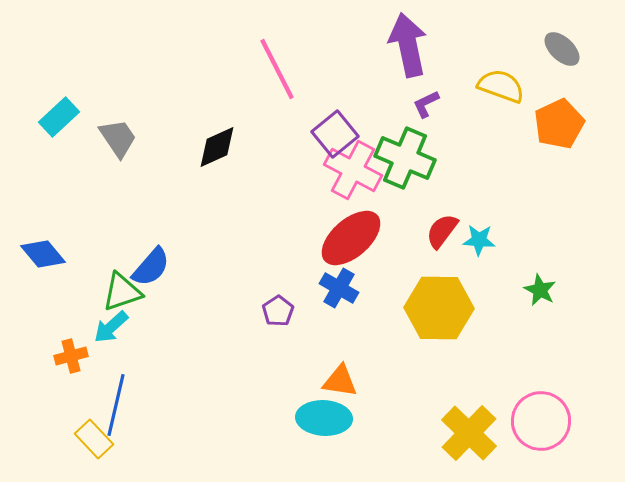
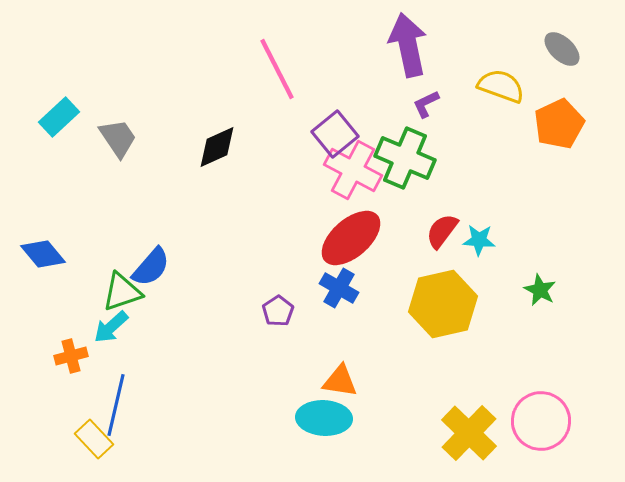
yellow hexagon: moved 4 px right, 4 px up; rotated 14 degrees counterclockwise
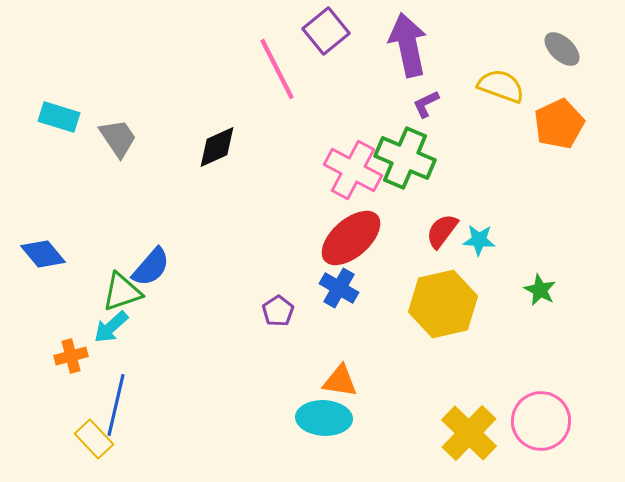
cyan rectangle: rotated 60 degrees clockwise
purple square: moved 9 px left, 103 px up
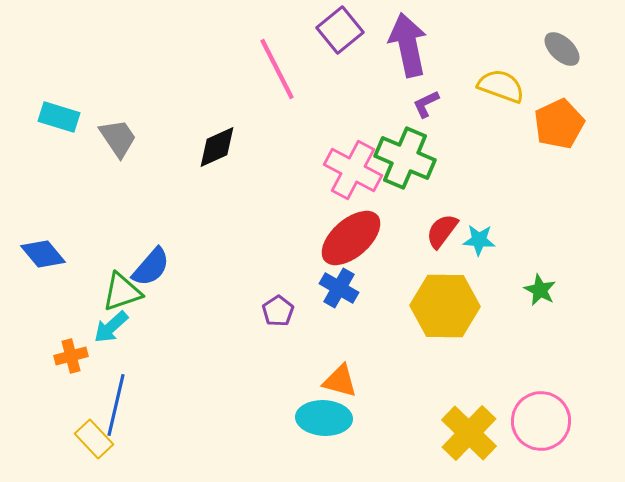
purple square: moved 14 px right, 1 px up
yellow hexagon: moved 2 px right, 2 px down; rotated 14 degrees clockwise
orange triangle: rotated 6 degrees clockwise
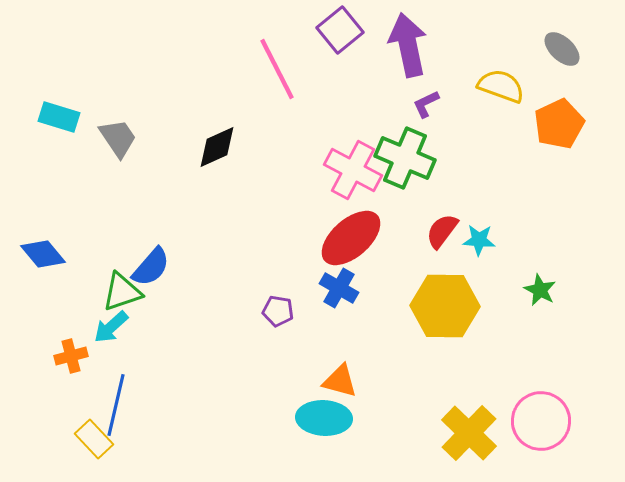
purple pentagon: rotated 28 degrees counterclockwise
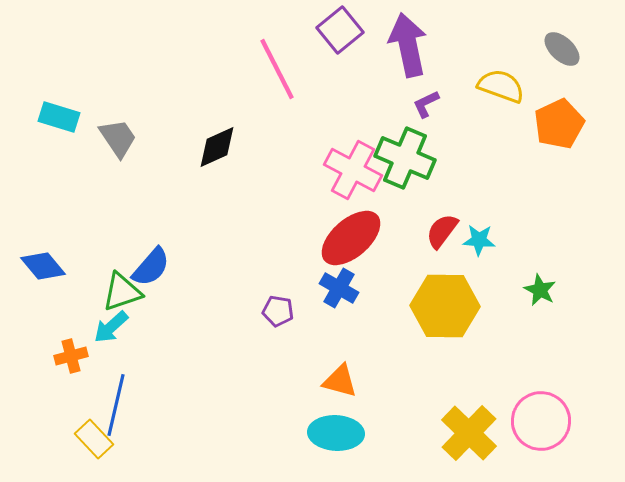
blue diamond: moved 12 px down
cyan ellipse: moved 12 px right, 15 px down
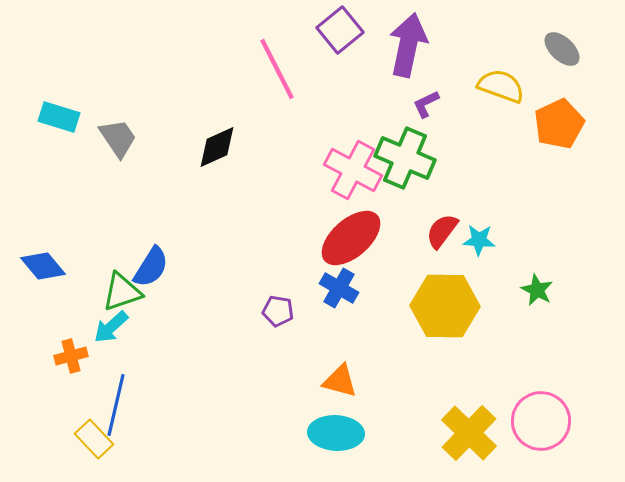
purple arrow: rotated 24 degrees clockwise
blue semicircle: rotated 9 degrees counterclockwise
green star: moved 3 px left
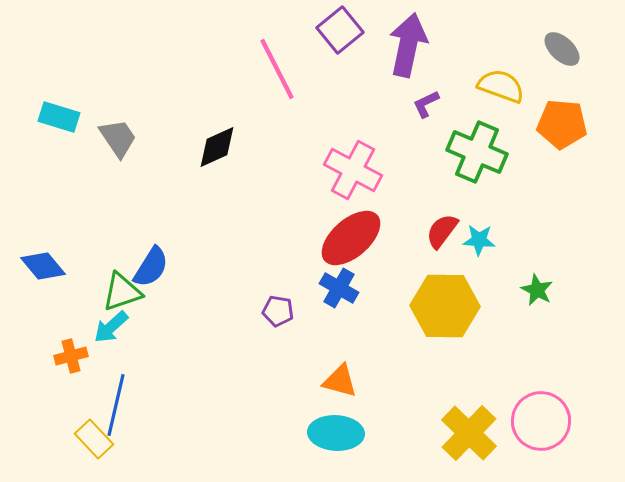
orange pentagon: moved 3 px right; rotated 30 degrees clockwise
green cross: moved 72 px right, 6 px up
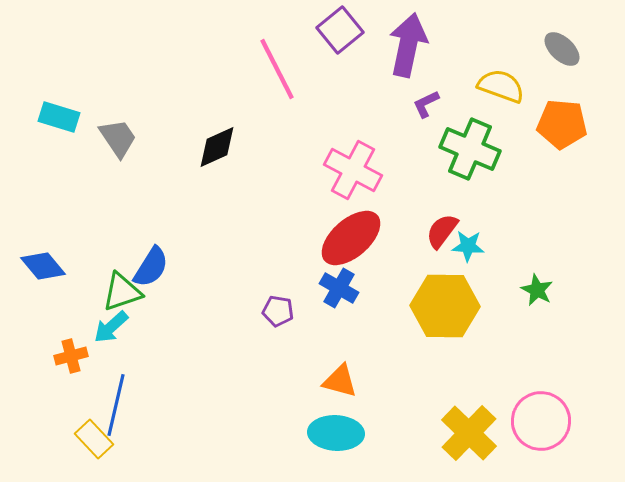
green cross: moved 7 px left, 3 px up
cyan star: moved 11 px left, 6 px down
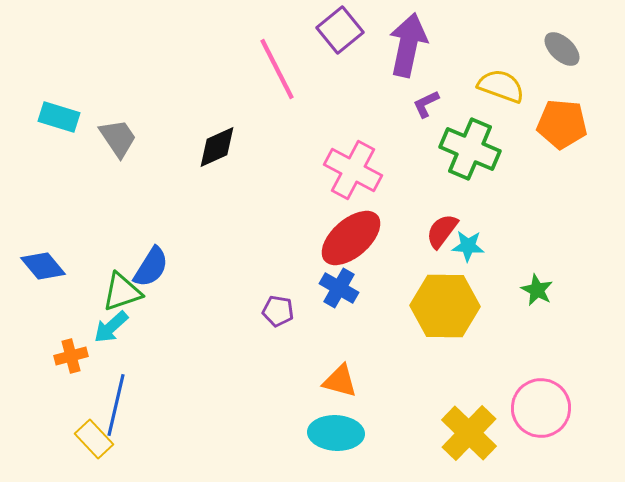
pink circle: moved 13 px up
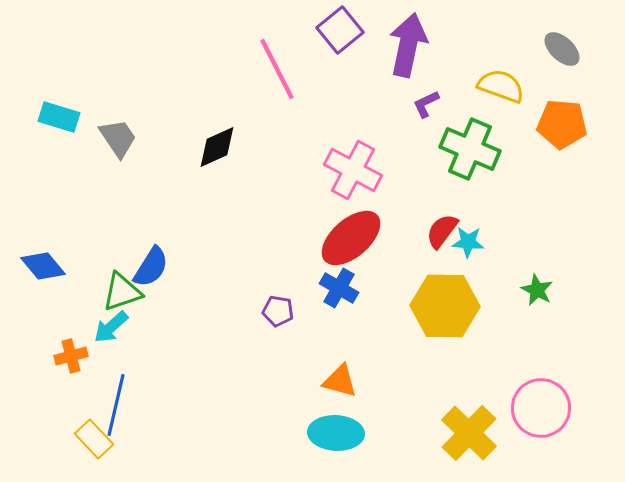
cyan star: moved 4 px up
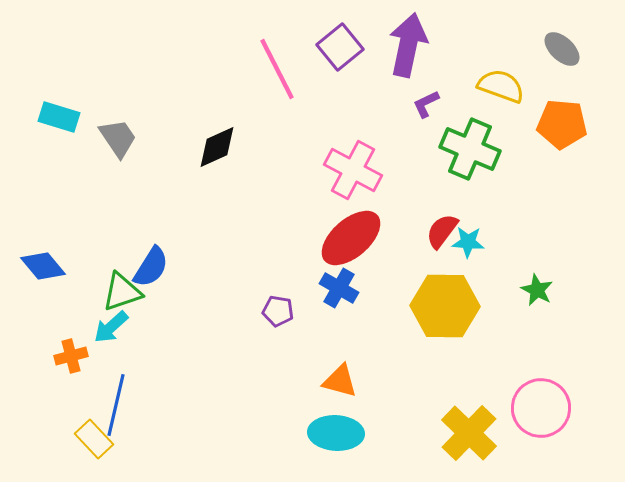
purple square: moved 17 px down
